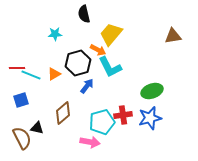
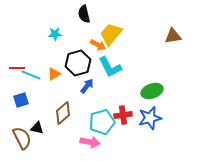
orange arrow: moved 5 px up
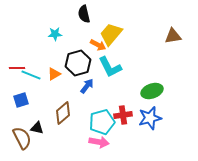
pink arrow: moved 9 px right
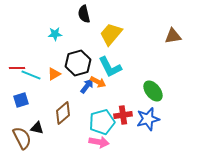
orange arrow: moved 37 px down
green ellipse: moved 1 px right; rotated 70 degrees clockwise
blue star: moved 2 px left, 1 px down
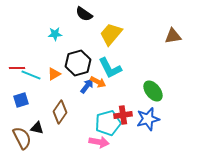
black semicircle: rotated 42 degrees counterclockwise
cyan L-shape: moved 1 px down
brown diamond: moved 3 px left, 1 px up; rotated 15 degrees counterclockwise
cyan pentagon: moved 6 px right, 1 px down
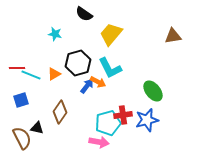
cyan star: rotated 16 degrees clockwise
blue star: moved 1 px left, 1 px down
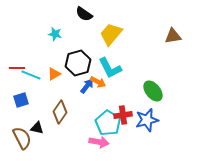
cyan pentagon: rotated 25 degrees counterclockwise
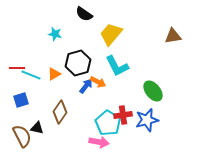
cyan L-shape: moved 7 px right, 2 px up
blue arrow: moved 1 px left
brown semicircle: moved 2 px up
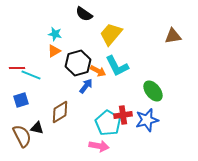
orange triangle: moved 23 px up
orange arrow: moved 11 px up
brown diamond: rotated 25 degrees clockwise
pink arrow: moved 4 px down
